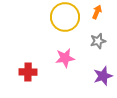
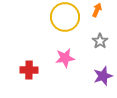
orange arrow: moved 2 px up
gray star: moved 2 px right; rotated 21 degrees counterclockwise
red cross: moved 1 px right, 2 px up
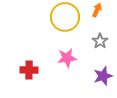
pink star: moved 2 px right
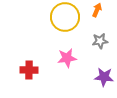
gray star: rotated 28 degrees clockwise
purple star: moved 1 px right, 1 px down; rotated 24 degrees clockwise
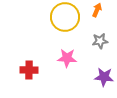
pink star: rotated 12 degrees clockwise
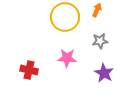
red cross: rotated 12 degrees clockwise
purple star: moved 4 px up; rotated 24 degrees clockwise
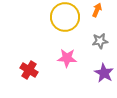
red cross: rotated 18 degrees clockwise
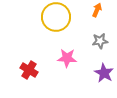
yellow circle: moved 9 px left
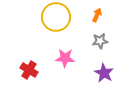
orange arrow: moved 5 px down
pink star: moved 2 px left
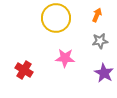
yellow circle: moved 1 px down
red cross: moved 5 px left
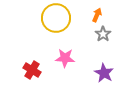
gray star: moved 3 px right, 7 px up; rotated 28 degrees counterclockwise
red cross: moved 8 px right
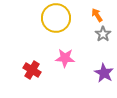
orange arrow: rotated 56 degrees counterclockwise
